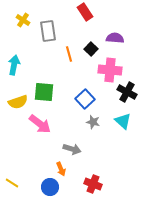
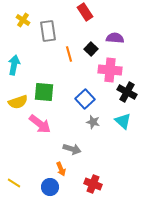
yellow line: moved 2 px right
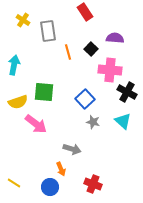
orange line: moved 1 px left, 2 px up
pink arrow: moved 4 px left
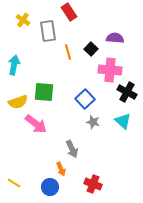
red rectangle: moved 16 px left
gray arrow: rotated 48 degrees clockwise
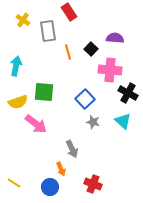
cyan arrow: moved 2 px right, 1 px down
black cross: moved 1 px right, 1 px down
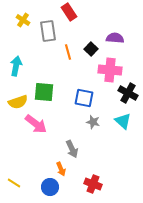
blue square: moved 1 px left, 1 px up; rotated 36 degrees counterclockwise
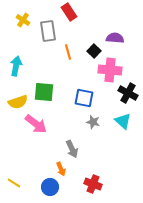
black square: moved 3 px right, 2 px down
